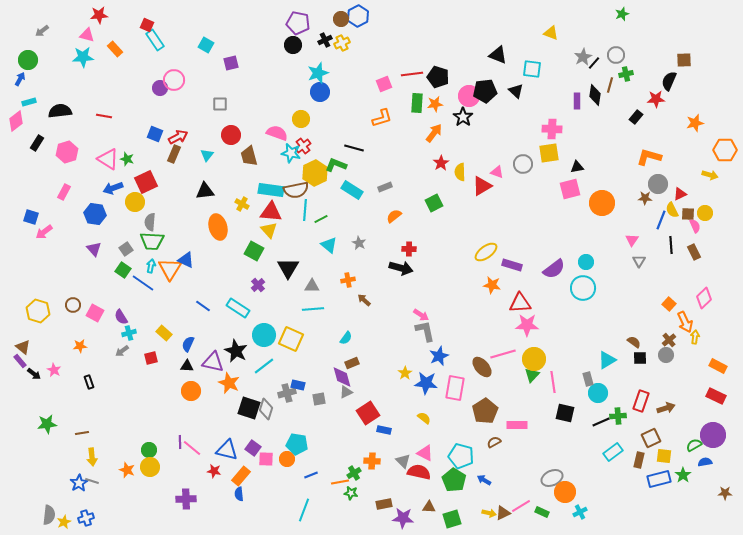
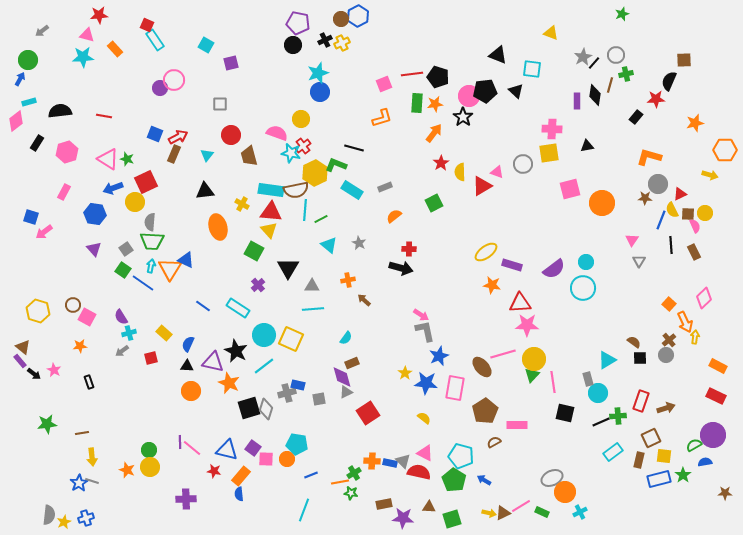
black triangle at (577, 167): moved 10 px right, 21 px up
pink square at (95, 313): moved 8 px left, 4 px down
black square at (249, 408): rotated 35 degrees counterclockwise
blue rectangle at (384, 430): moved 6 px right, 33 px down
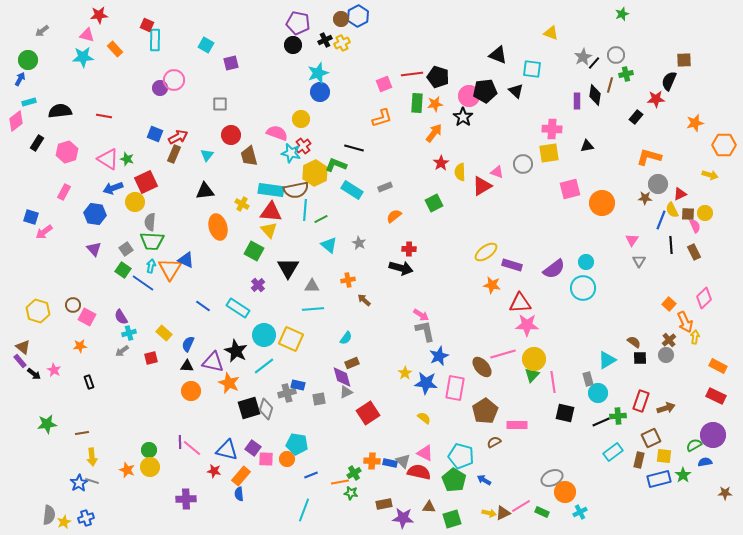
cyan rectangle at (155, 40): rotated 35 degrees clockwise
orange hexagon at (725, 150): moved 1 px left, 5 px up
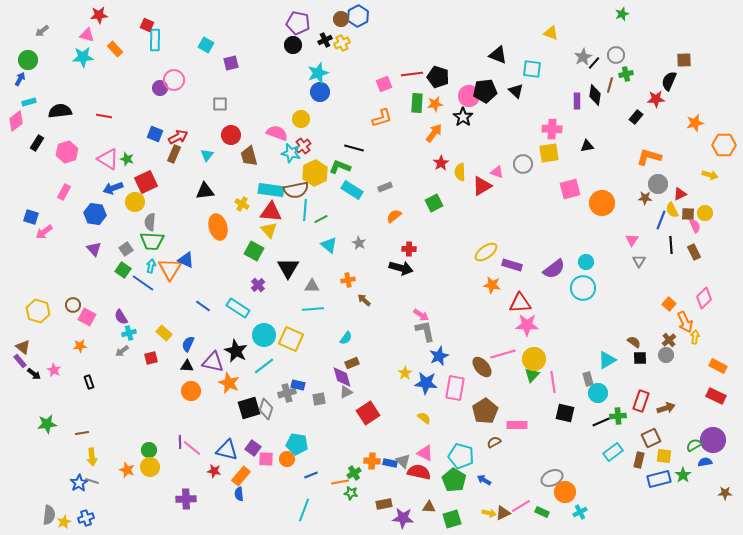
green L-shape at (336, 165): moved 4 px right, 2 px down
purple circle at (713, 435): moved 5 px down
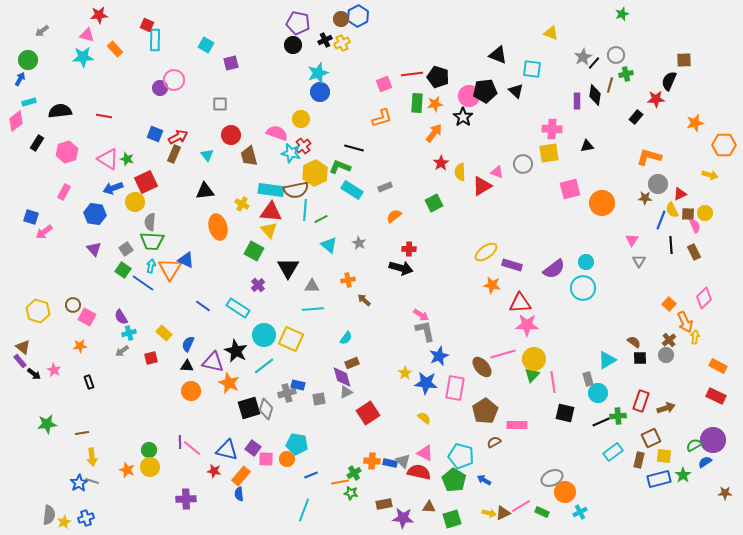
cyan triangle at (207, 155): rotated 16 degrees counterclockwise
blue semicircle at (705, 462): rotated 24 degrees counterclockwise
